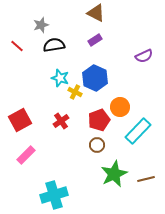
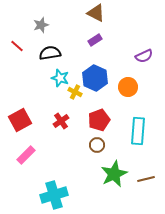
black semicircle: moved 4 px left, 8 px down
orange circle: moved 8 px right, 20 px up
cyan rectangle: rotated 40 degrees counterclockwise
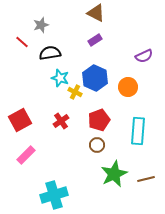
red line: moved 5 px right, 4 px up
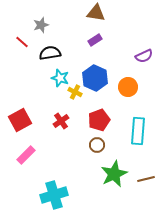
brown triangle: rotated 18 degrees counterclockwise
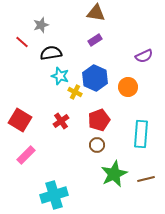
black semicircle: moved 1 px right
cyan star: moved 2 px up
red square: rotated 30 degrees counterclockwise
cyan rectangle: moved 3 px right, 3 px down
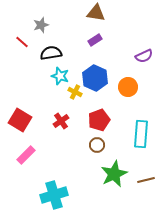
brown line: moved 1 px down
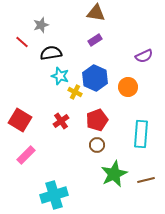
red pentagon: moved 2 px left
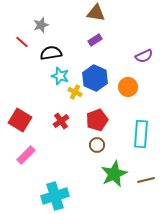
cyan cross: moved 1 px right, 1 px down
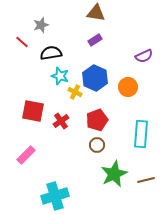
red square: moved 13 px right, 9 px up; rotated 20 degrees counterclockwise
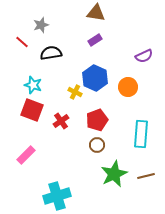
cyan star: moved 27 px left, 9 px down
red square: moved 1 px left, 1 px up; rotated 10 degrees clockwise
brown line: moved 4 px up
cyan cross: moved 2 px right
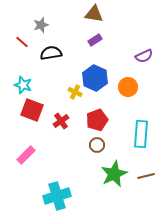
brown triangle: moved 2 px left, 1 px down
cyan star: moved 10 px left
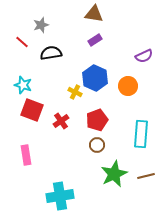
orange circle: moved 1 px up
pink rectangle: rotated 54 degrees counterclockwise
cyan cross: moved 3 px right; rotated 8 degrees clockwise
